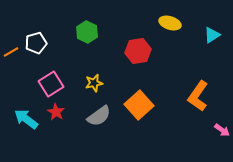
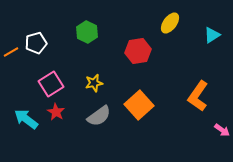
yellow ellipse: rotated 70 degrees counterclockwise
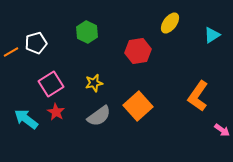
orange square: moved 1 px left, 1 px down
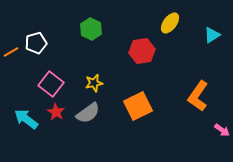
green hexagon: moved 4 px right, 3 px up
red hexagon: moved 4 px right
pink square: rotated 20 degrees counterclockwise
orange square: rotated 16 degrees clockwise
gray semicircle: moved 11 px left, 3 px up
